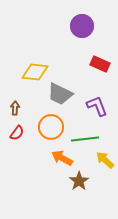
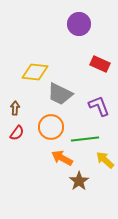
purple circle: moved 3 px left, 2 px up
purple L-shape: moved 2 px right
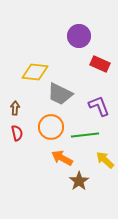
purple circle: moved 12 px down
red semicircle: rotated 49 degrees counterclockwise
green line: moved 4 px up
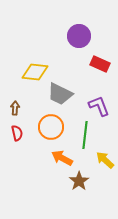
green line: rotated 76 degrees counterclockwise
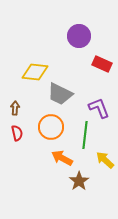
red rectangle: moved 2 px right
purple L-shape: moved 2 px down
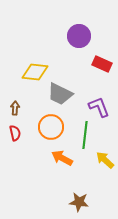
purple L-shape: moved 1 px up
red semicircle: moved 2 px left
brown star: moved 21 px down; rotated 30 degrees counterclockwise
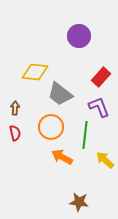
red rectangle: moved 1 px left, 13 px down; rotated 72 degrees counterclockwise
gray trapezoid: rotated 12 degrees clockwise
orange arrow: moved 1 px up
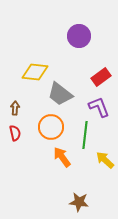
red rectangle: rotated 12 degrees clockwise
orange arrow: rotated 25 degrees clockwise
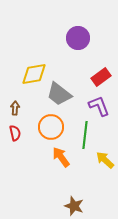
purple circle: moved 1 px left, 2 px down
yellow diamond: moved 1 px left, 2 px down; rotated 16 degrees counterclockwise
gray trapezoid: moved 1 px left
purple L-shape: moved 1 px up
orange arrow: moved 1 px left
brown star: moved 5 px left, 4 px down; rotated 12 degrees clockwise
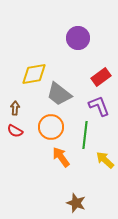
red semicircle: moved 2 px up; rotated 133 degrees clockwise
brown star: moved 2 px right, 3 px up
